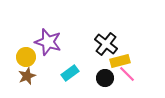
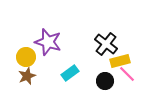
black circle: moved 3 px down
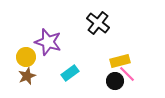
black cross: moved 8 px left, 21 px up
black circle: moved 10 px right
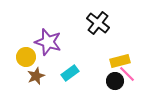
brown star: moved 9 px right
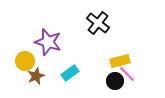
yellow circle: moved 1 px left, 4 px down
